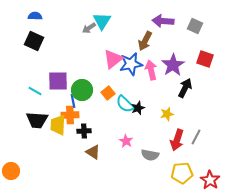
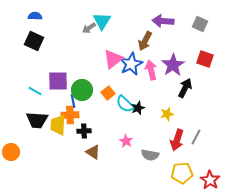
gray square: moved 5 px right, 2 px up
blue star: rotated 15 degrees counterclockwise
orange circle: moved 19 px up
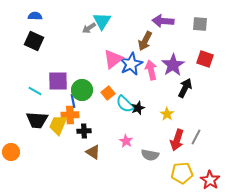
gray square: rotated 21 degrees counterclockwise
yellow star: rotated 24 degrees counterclockwise
yellow trapezoid: rotated 20 degrees clockwise
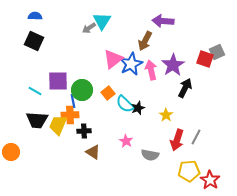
gray square: moved 17 px right, 28 px down; rotated 28 degrees counterclockwise
yellow star: moved 1 px left, 1 px down
yellow pentagon: moved 7 px right, 2 px up
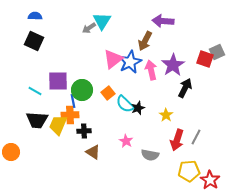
blue star: moved 1 px left, 2 px up
